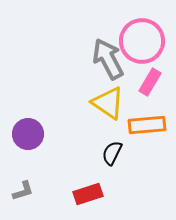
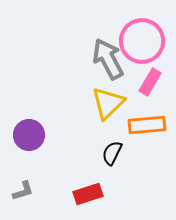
yellow triangle: rotated 42 degrees clockwise
purple circle: moved 1 px right, 1 px down
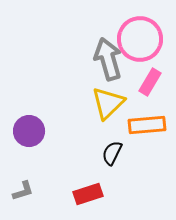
pink circle: moved 2 px left, 2 px up
gray arrow: rotated 12 degrees clockwise
purple circle: moved 4 px up
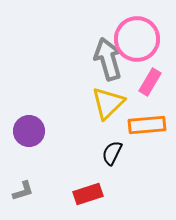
pink circle: moved 3 px left
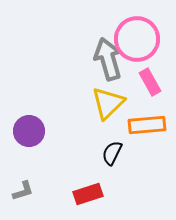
pink rectangle: rotated 60 degrees counterclockwise
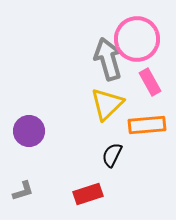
yellow triangle: moved 1 px left, 1 px down
black semicircle: moved 2 px down
